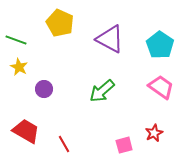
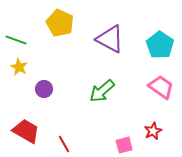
red star: moved 1 px left, 2 px up
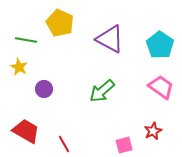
green line: moved 10 px right; rotated 10 degrees counterclockwise
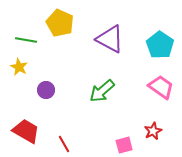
purple circle: moved 2 px right, 1 px down
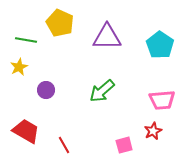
purple triangle: moved 3 px left, 2 px up; rotated 28 degrees counterclockwise
yellow star: rotated 18 degrees clockwise
pink trapezoid: moved 1 px right, 13 px down; rotated 140 degrees clockwise
red line: moved 1 px down
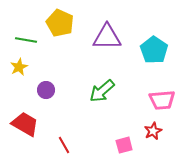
cyan pentagon: moved 6 px left, 5 px down
red trapezoid: moved 1 px left, 7 px up
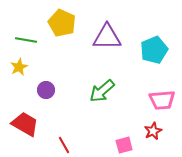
yellow pentagon: moved 2 px right
cyan pentagon: rotated 16 degrees clockwise
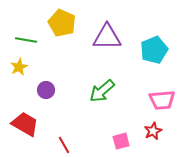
pink square: moved 3 px left, 4 px up
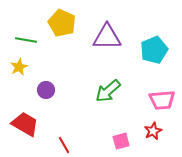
green arrow: moved 6 px right
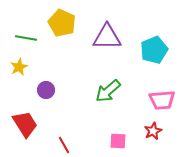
green line: moved 2 px up
red trapezoid: rotated 28 degrees clockwise
pink square: moved 3 px left; rotated 18 degrees clockwise
